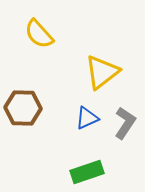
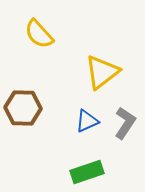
blue triangle: moved 3 px down
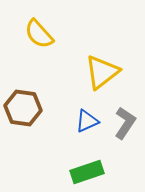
brown hexagon: rotated 6 degrees clockwise
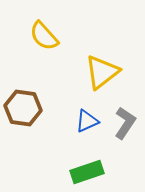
yellow semicircle: moved 5 px right, 2 px down
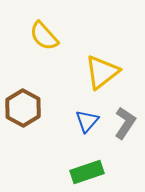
brown hexagon: rotated 21 degrees clockwise
blue triangle: rotated 25 degrees counterclockwise
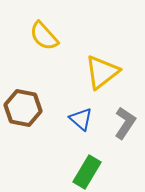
brown hexagon: rotated 18 degrees counterclockwise
blue triangle: moved 6 px left, 2 px up; rotated 30 degrees counterclockwise
green rectangle: rotated 40 degrees counterclockwise
